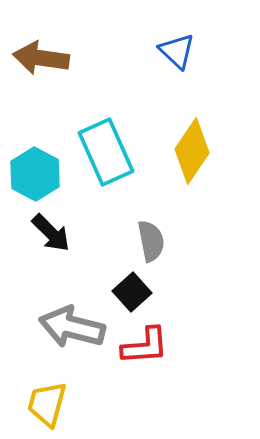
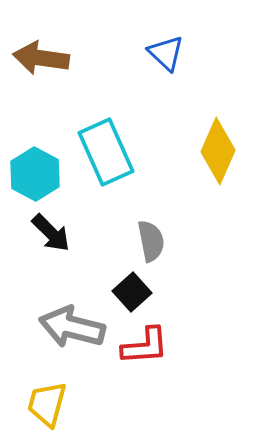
blue triangle: moved 11 px left, 2 px down
yellow diamond: moved 26 px right; rotated 10 degrees counterclockwise
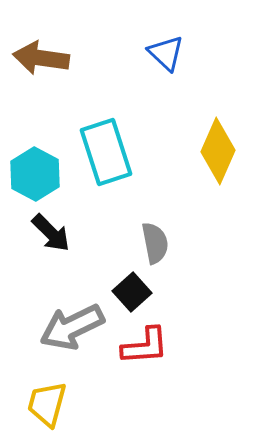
cyan rectangle: rotated 6 degrees clockwise
gray semicircle: moved 4 px right, 2 px down
gray arrow: rotated 40 degrees counterclockwise
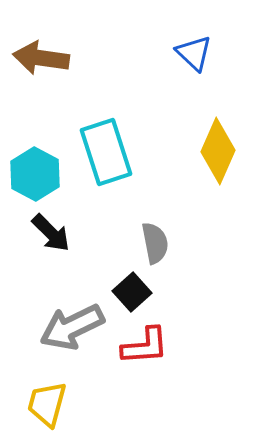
blue triangle: moved 28 px right
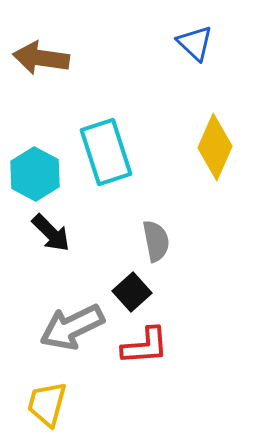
blue triangle: moved 1 px right, 10 px up
yellow diamond: moved 3 px left, 4 px up
gray semicircle: moved 1 px right, 2 px up
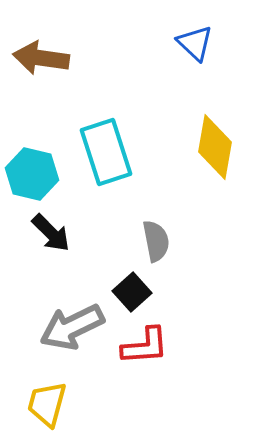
yellow diamond: rotated 14 degrees counterclockwise
cyan hexagon: moved 3 px left; rotated 15 degrees counterclockwise
